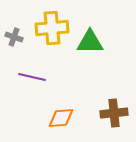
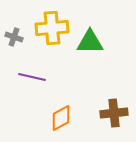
orange diamond: rotated 24 degrees counterclockwise
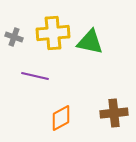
yellow cross: moved 1 px right, 5 px down
green triangle: rotated 12 degrees clockwise
purple line: moved 3 px right, 1 px up
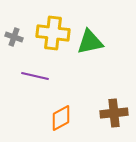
yellow cross: rotated 12 degrees clockwise
green triangle: rotated 24 degrees counterclockwise
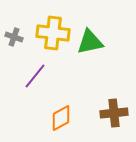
purple line: rotated 64 degrees counterclockwise
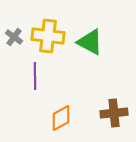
yellow cross: moved 5 px left, 3 px down
gray cross: rotated 18 degrees clockwise
green triangle: rotated 40 degrees clockwise
purple line: rotated 40 degrees counterclockwise
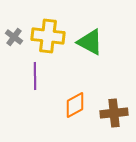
orange diamond: moved 14 px right, 13 px up
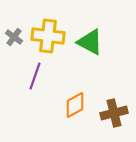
purple line: rotated 20 degrees clockwise
brown cross: rotated 8 degrees counterclockwise
